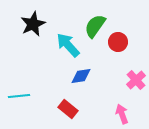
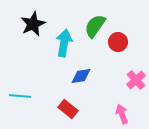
cyan arrow: moved 4 px left, 2 px up; rotated 52 degrees clockwise
cyan line: moved 1 px right; rotated 10 degrees clockwise
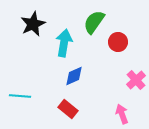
green semicircle: moved 1 px left, 4 px up
blue diamond: moved 7 px left; rotated 15 degrees counterclockwise
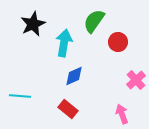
green semicircle: moved 1 px up
